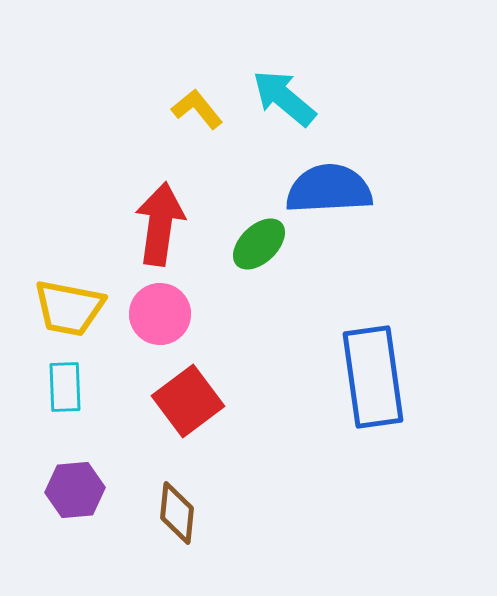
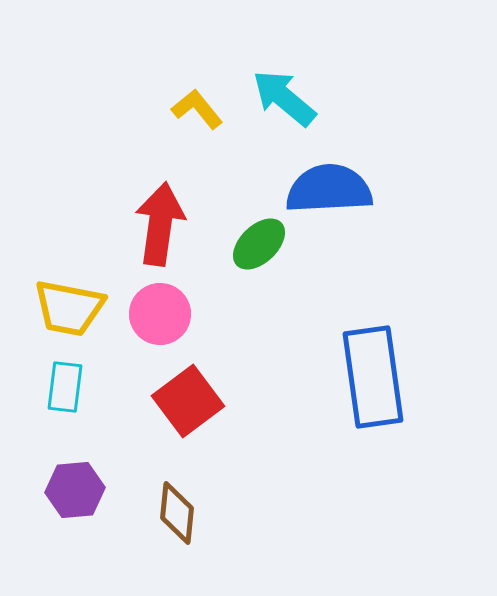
cyan rectangle: rotated 9 degrees clockwise
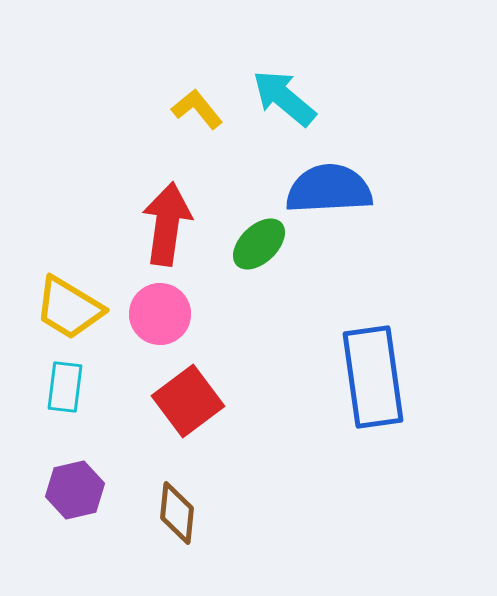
red arrow: moved 7 px right
yellow trapezoid: rotated 20 degrees clockwise
purple hexagon: rotated 8 degrees counterclockwise
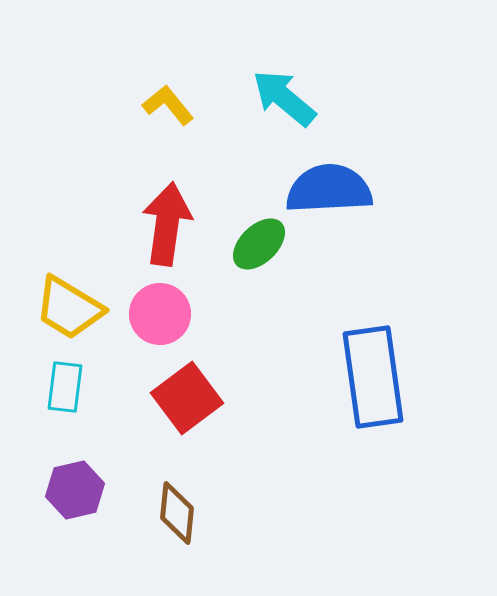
yellow L-shape: moved 29 px left, 4 px up
red square: moved 1 px left, 3 px up
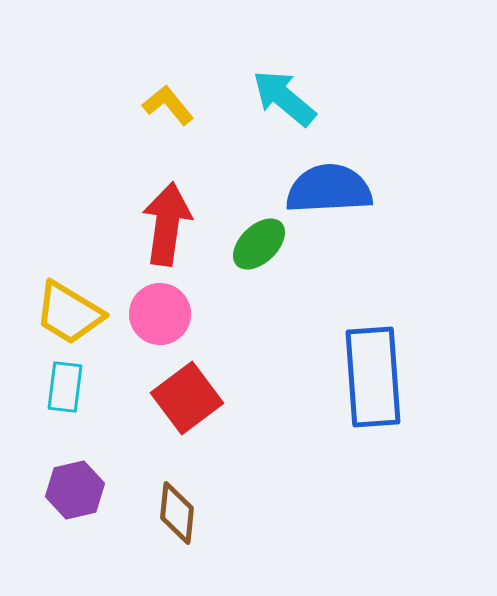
yellow trapezoid: moved 5 px down
blue rectangle: rotated 4 degrees clockwise
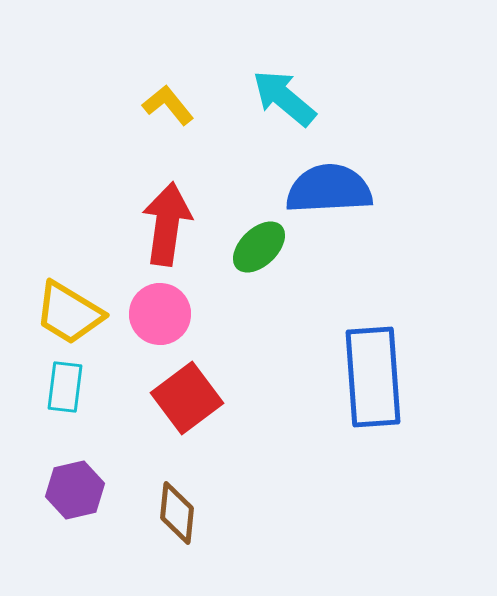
green ellipse: moved 3 px down
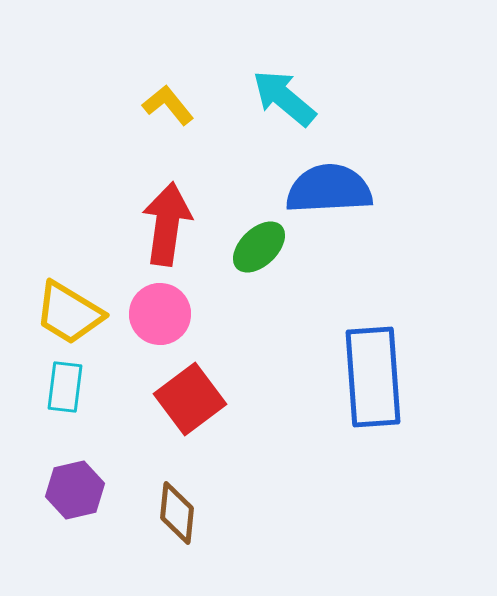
red square: moved 3 px right, 1 px down
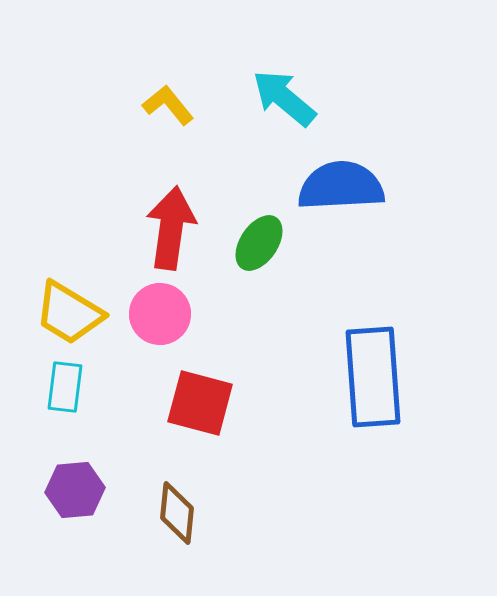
blue semicircle: moved 12 px right, 3 px up
red arrow: moved 4 px right, 4 px down
green ellipse: moved 4 px up; rotated 12 degrees counterclockwise
red square: moved 10 px right, 4 px down; rotated 38 degrees counterclockwise
purple hexagon: rotated 8 degrees clockwise
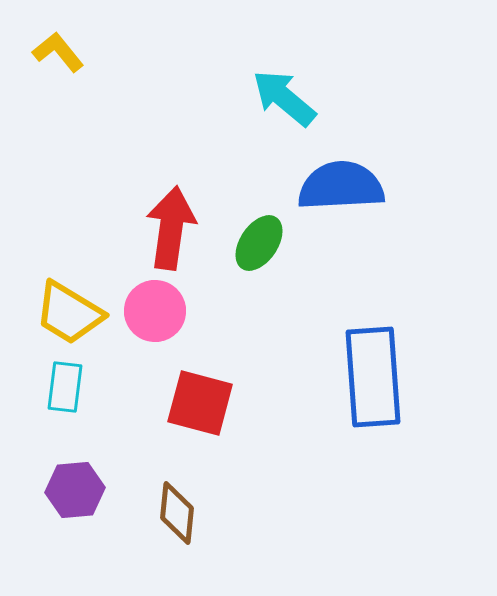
yellow L-shape: moved 110 px left, 53 px up
pink circle: moved 5 px left, 3 px up
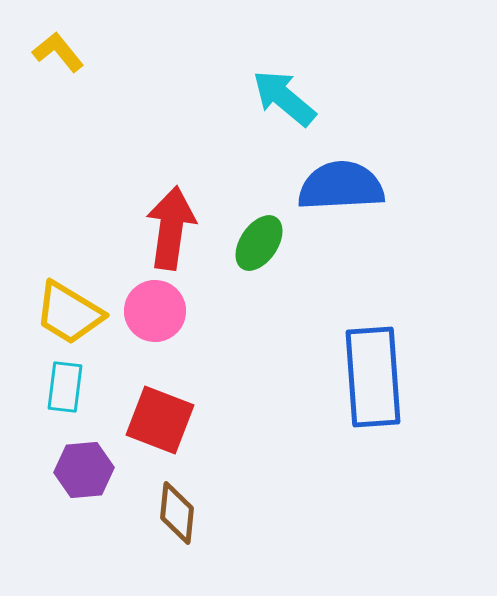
red square: moved 40 px left, 17 px down; rotated 6 degrees clockwise
purple hexagon: moved 9 px right, 20 px up
